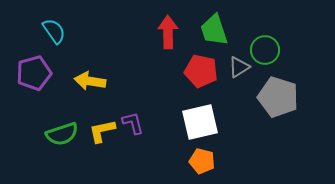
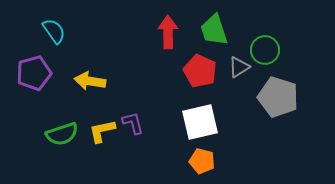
red pentagon: moved 1 px left; rotated 12 degrees clockwise
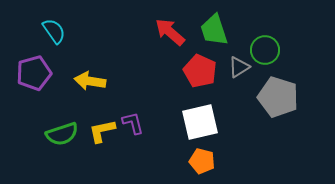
red arrow: moved 2 px right; rotated 48 degrees counterclockwise
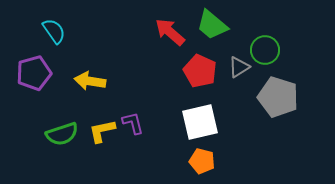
green trapezoid: moved 2 px left, 5 px up; rotated 32 degrees counterclockwise
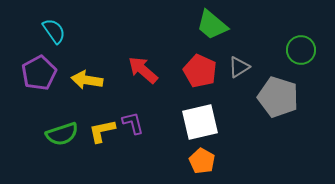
red arrow: moved 27 px left, 38 px down
green circle: moved 36 px right
purple pentagon: moved 5 px right; rotated 12 degrees counterclockwise
yellow arrow: moved 3 px left, 1 px up
orange pentagon: rotated 15 degrees clockwise
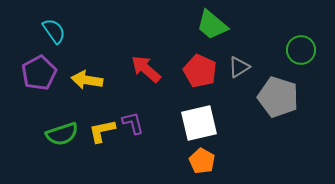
red arrow: moved 3 px right, 1 px up
white square: moved 1 px left, 1 px down
